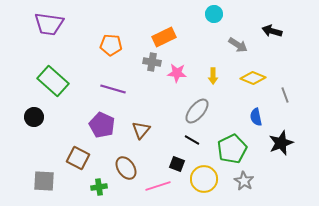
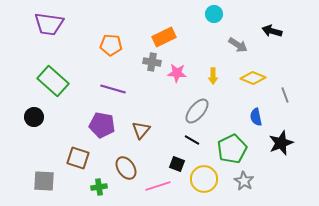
purple pentagon: rotated 15 degrees counterclockwise
brown square: rotated 10 degrees counterclockwise
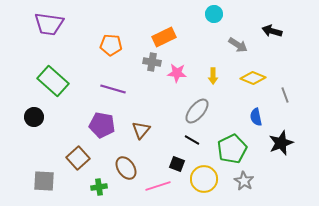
brown square: rotated 30 degrees clockwise
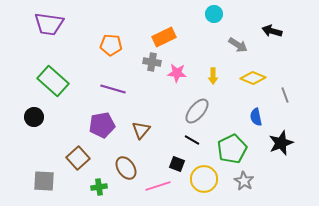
purple pentagon: rotated 20 degrees counterclockwise
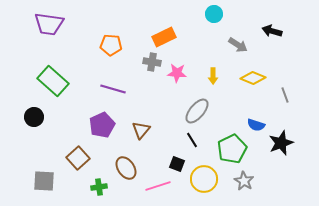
blue semicircle: moved 8 px down; rotated 60 degrees counterclockwise
purple pentagon: rotated 15 degrees counterclockwise
black line: rotated 28 degrees clockwise
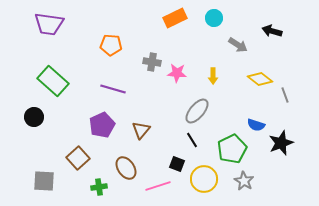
cyan circle: moved 4 px down
orange rectangle: moved 11 px right, 19 px up
yellow diamond: moved 7 px right, 1 px down; rotated 15 degrees clockwise
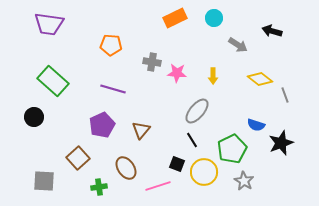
yellow circle: moved 7 px up
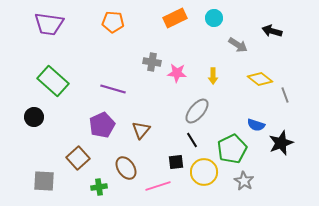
orange pentagon: moved 2 px right, 23 px up
black square: moved 1 px left, 2 px up; rotated 28 degrees counterclockwise
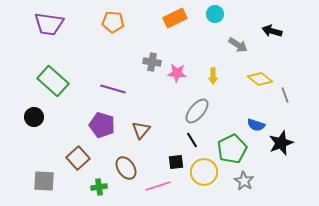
cyan circle: moved 1 px right, 4 px up
purple pentagon: rotated 30 degrees counterclockwise
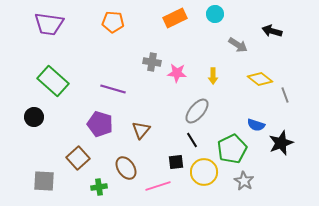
purple pentagon: moved 2 px left, 1 px up
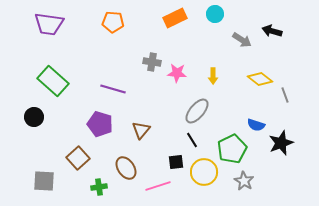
gray arrow: moved 4 px right, 5 px up
